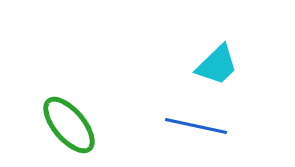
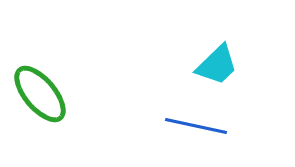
green ellipse: moved 29 px left, 31 px up
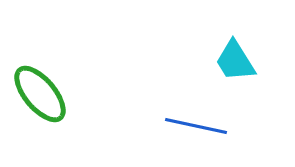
cyan trapezoid: moved 18 px right, 4 px up; rotated 102 degrees clockwise
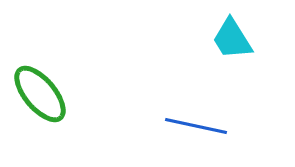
cyan trapezoid: moved 3 px left, 22 px up
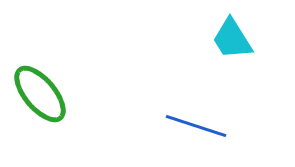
blue line: rotated 6 degrees clockwise
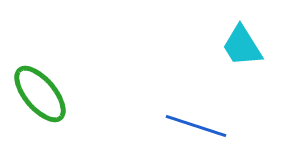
cyan trapezoid: moved 10 px right, 7 px down
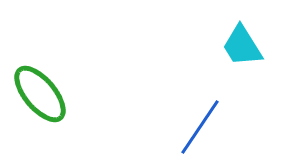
blue line: moved 4 px right, 1 px down; rotated 74 degrees counterclockwise
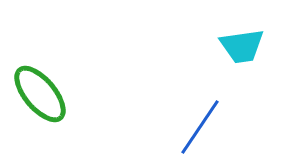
cyan trapezoid: rotated 66 degrees counterclockwise
